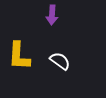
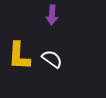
white semicircle: moved 8 px left, 2 px up
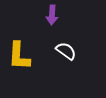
white semicircle: moved 14 px right, 8 px up
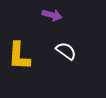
purple arrow: rotated 78 degrees counterclockwise
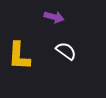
purple arrow: moved 2 px right, 2 px down
